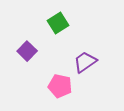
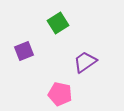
purple square: moved 3 px left; rotated 24 degrees clockwise
pink pentagon: moved 8 px down
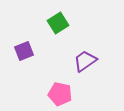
purple trapezoid: moved 1 px up
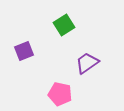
green square: moved 6 px right, 2 px down
purple trapezoid: moved 2 px right, 2 px down
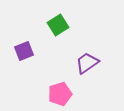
green square: moved 6 px left
pink pentagon: rotated 30 degrees counterclockwise
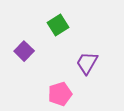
purple square: rotated 24 degrees counterclockwise
purple trapezoid: rotated 25 degrees counterclockwise
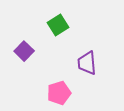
purple trapezoid: rotated 35 degrees counterclockwise
pink pentagon: moved 1 px left, 1 px up
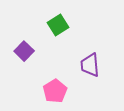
purple trapezoid: moved 3 px right, 2 px down
pink pentagon: moved 4 px left, 2 px up; rotated 15 degrees counterclockwise
